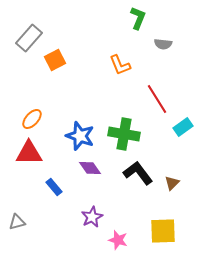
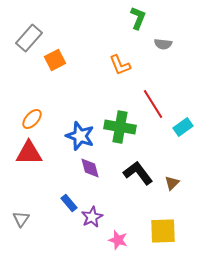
red line: moved 4 px left, 5 px down
green cross: moved 4 px left, 7 px up
purple diamond: rotated 20 degrees clockwise
blue rectangle: moved 15 px right, 16 px down
gray triangle: moved 4 px right, 3 px up; rotated 42 degrees counterclockwise
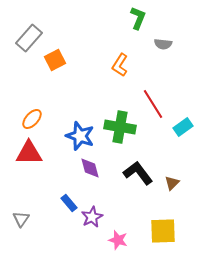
orange L-shape: rotated 55 degrees clockwise
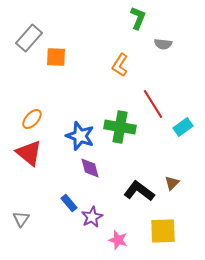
orange square: moved 1 px right, 3 px up; rotated 30 degrees clockwise
red triangle: rotated 40 degrees clockwise
black L-shape: moved 1 px right, 18 px down; rotated 16 degrees counterclockwise
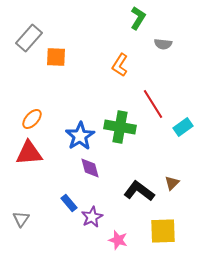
green L-shape: rotated 10 degrees clockwise
blue star: rotated 20 degrees clockwise
red triangle: rotated 44 degrees counterclockwise
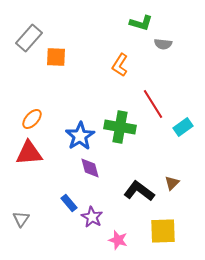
green L-shape: moved 3 px right, 5 px down; rotated 75 degrees clockwise
purple star: rotated 15 degrees counterclockwise
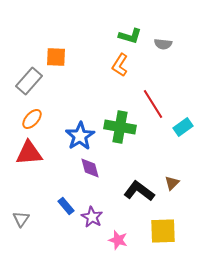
green L-shape: moved 11 px left, 13 px down
gray rectangle: moved 43 px down
blue rectangle: moved 3 px left, 3 px down
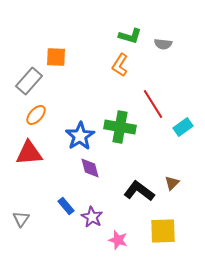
orange ellipse: moved 4 px right, 4 px up
